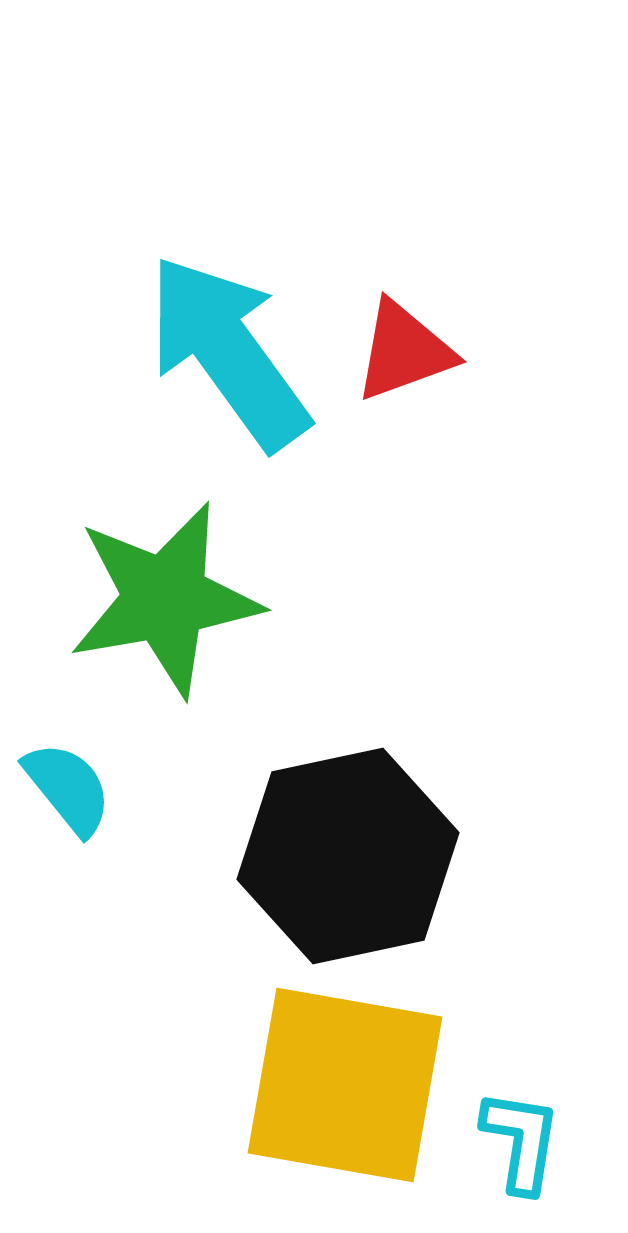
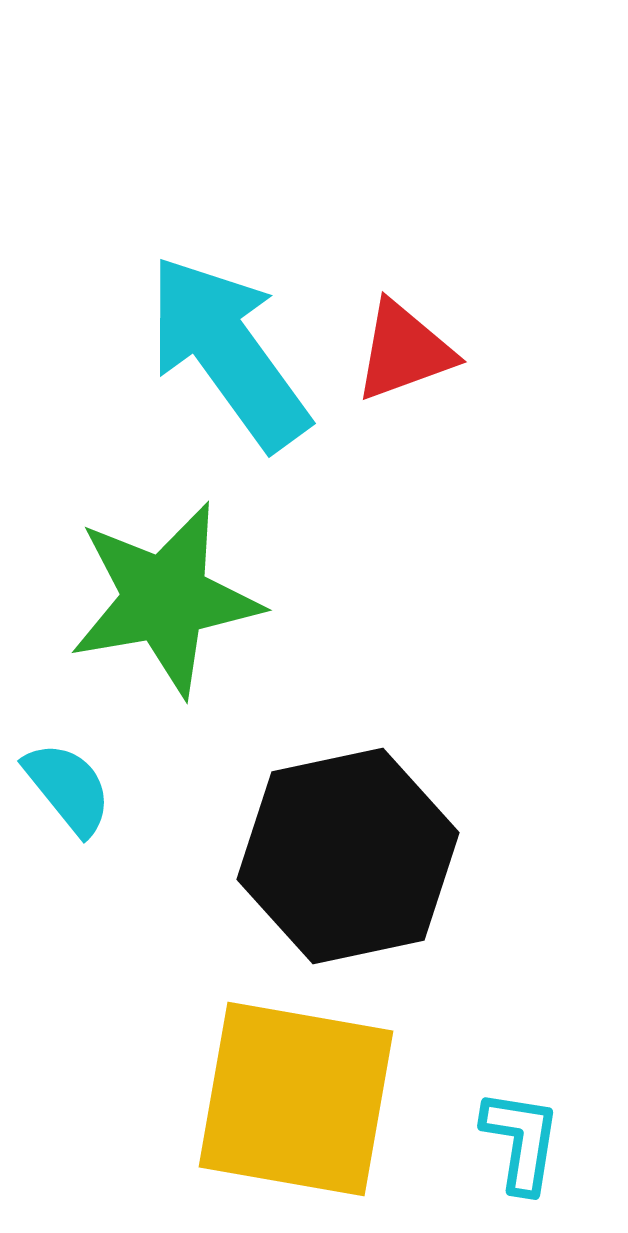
yellow square: moved 49 px left, 14 px down
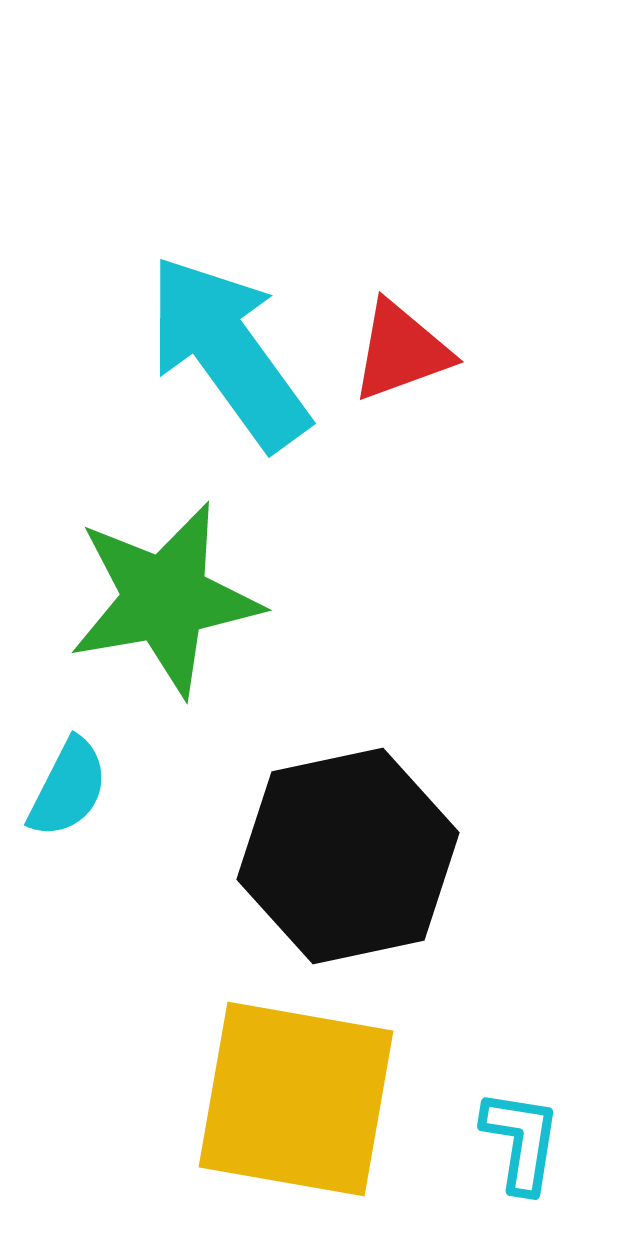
red triangle: moved 3 px left
cyan semicircle: rotated 66 degrees clockwise
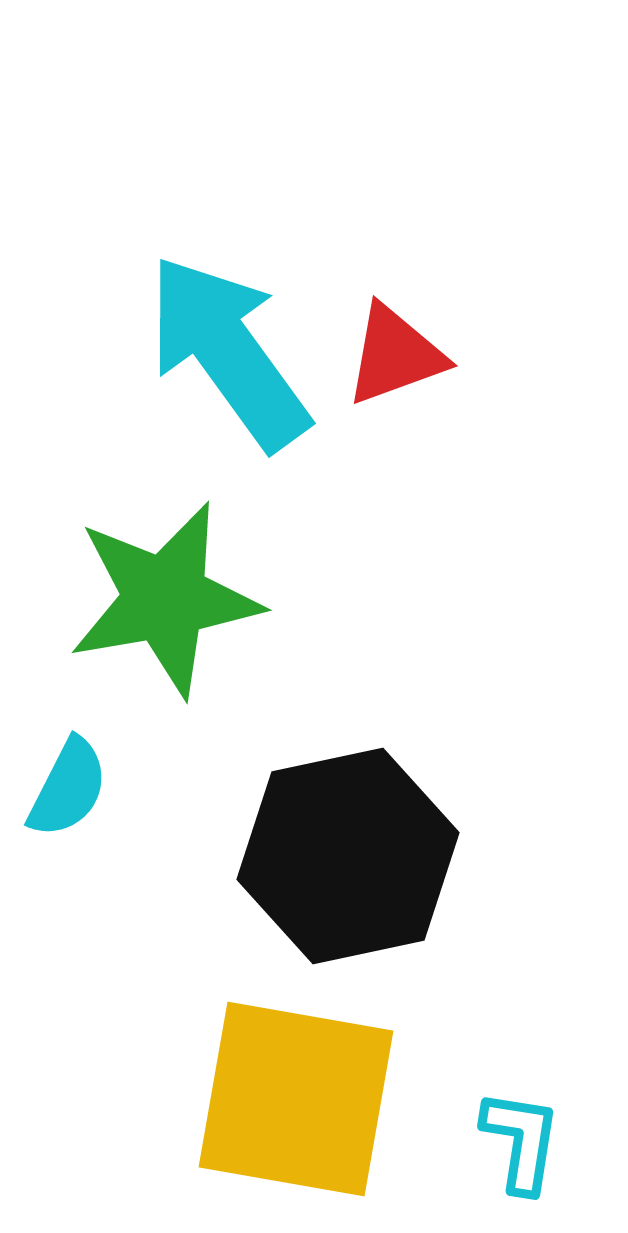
red triangle: moved 6 px left, 4 px down
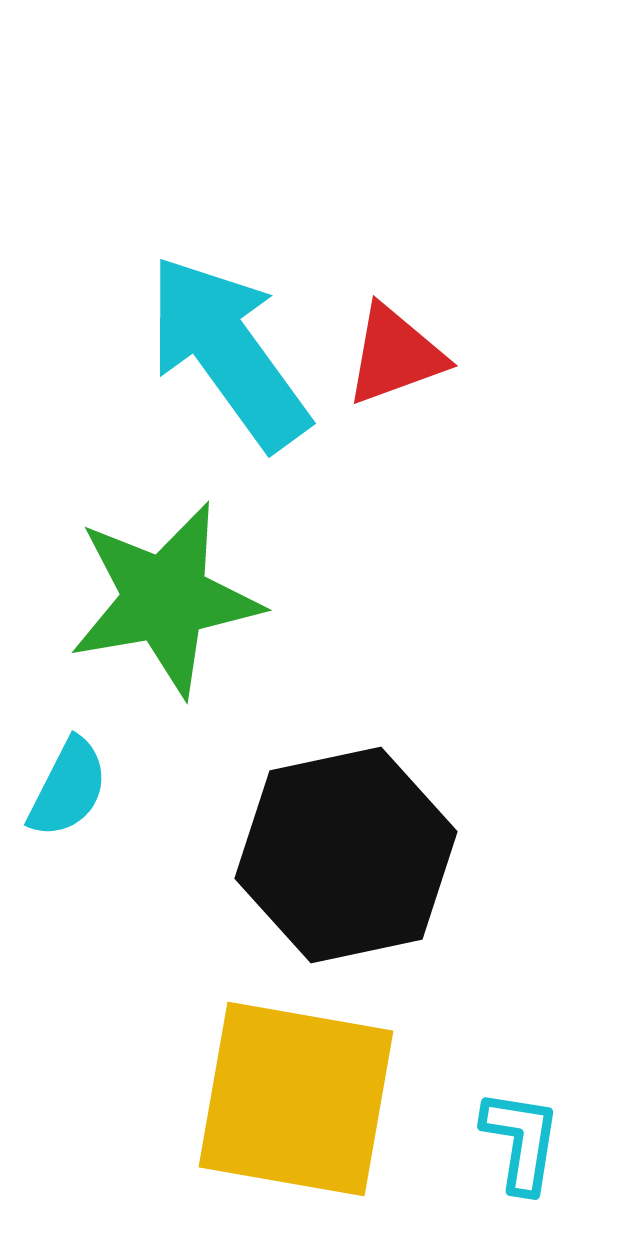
black hexagon: moved 2 px left, 1 px up
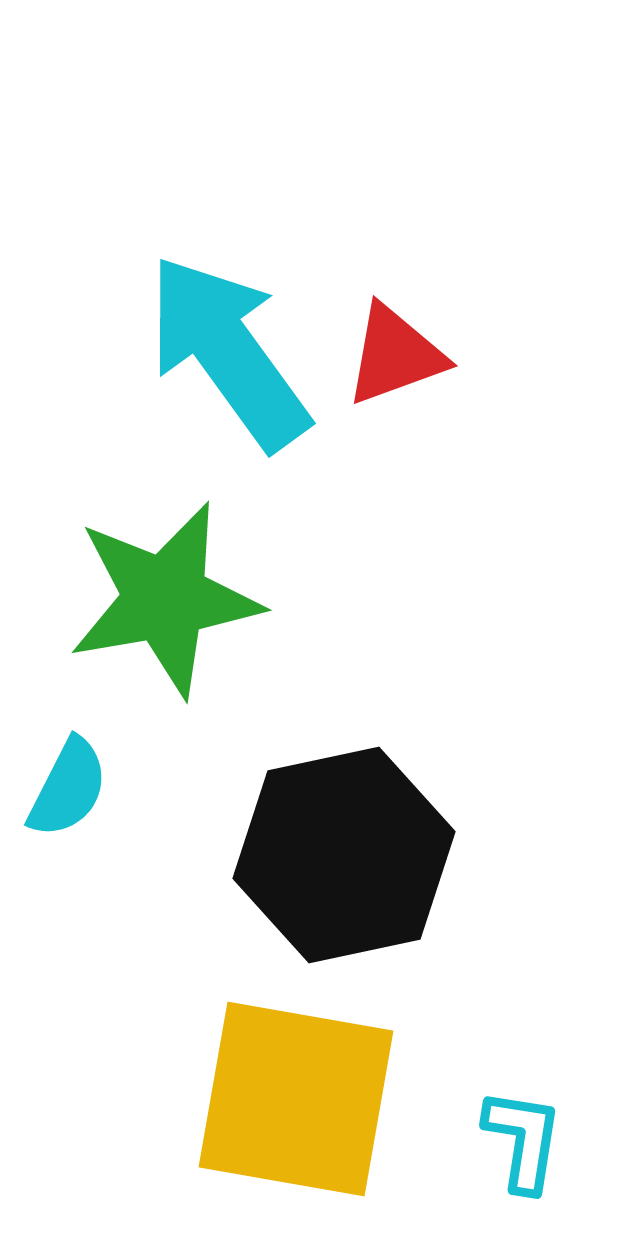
black hexagon: moved 2 px left
cyan L-shape: moved 2 px right, 1 px up
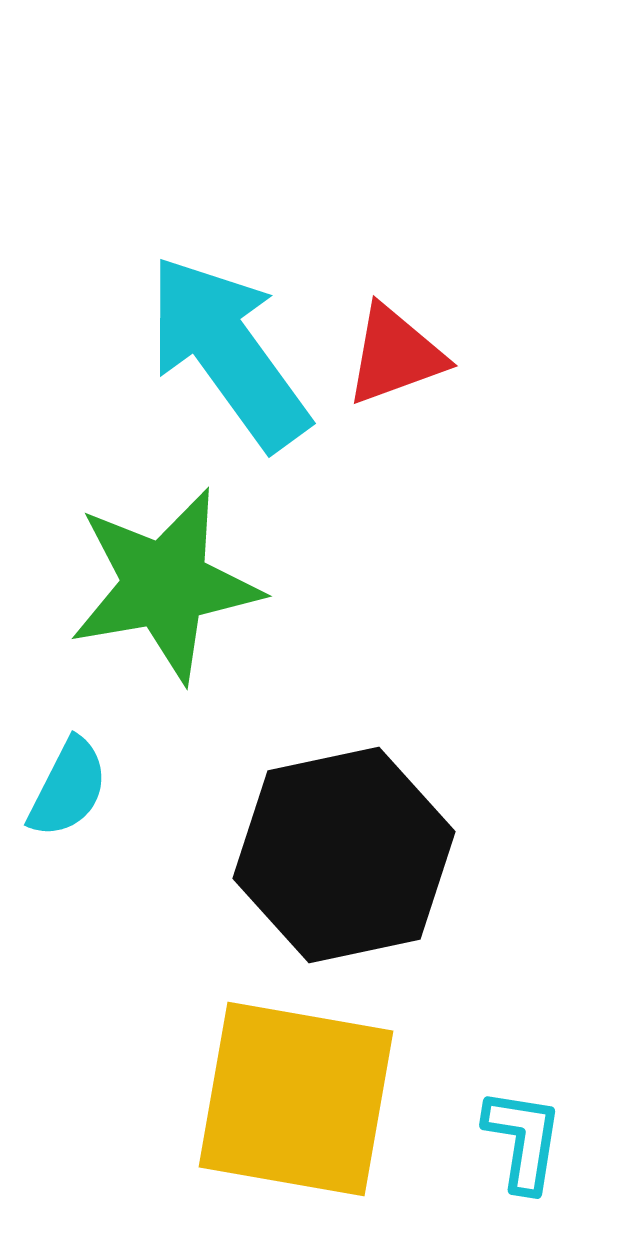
green star: moved 14 px up
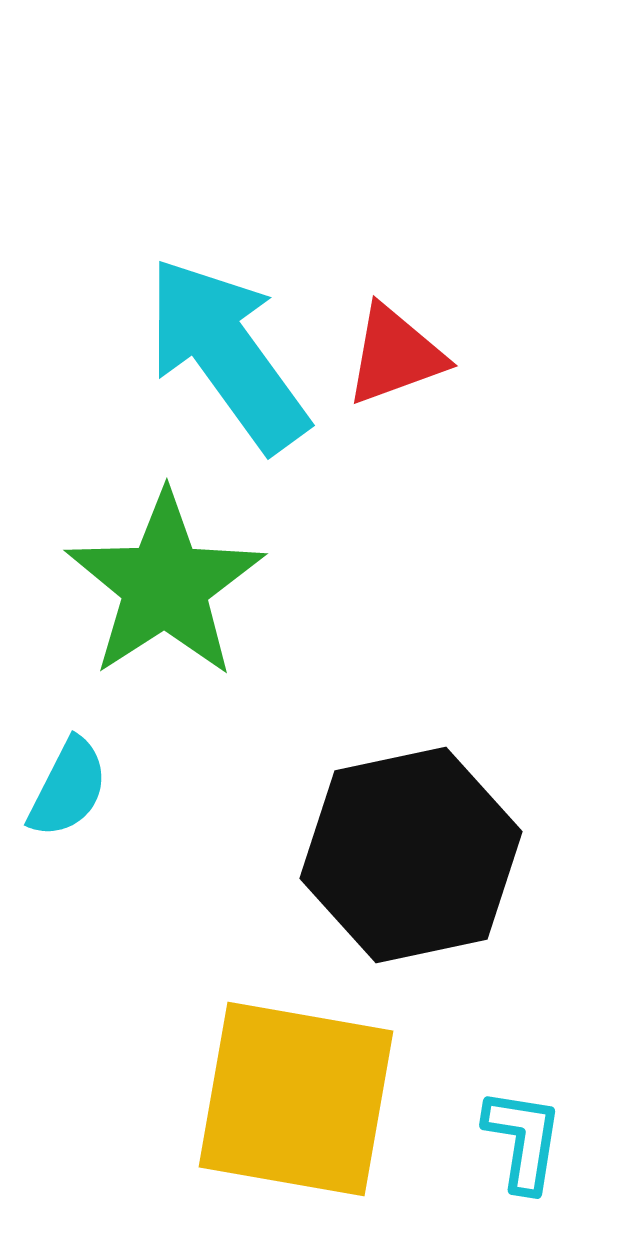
cyan arrow: moved 1 px left, 2 px down
green star: rotated 23 degrees counterclockwise
black hexagon: moved 67 px right
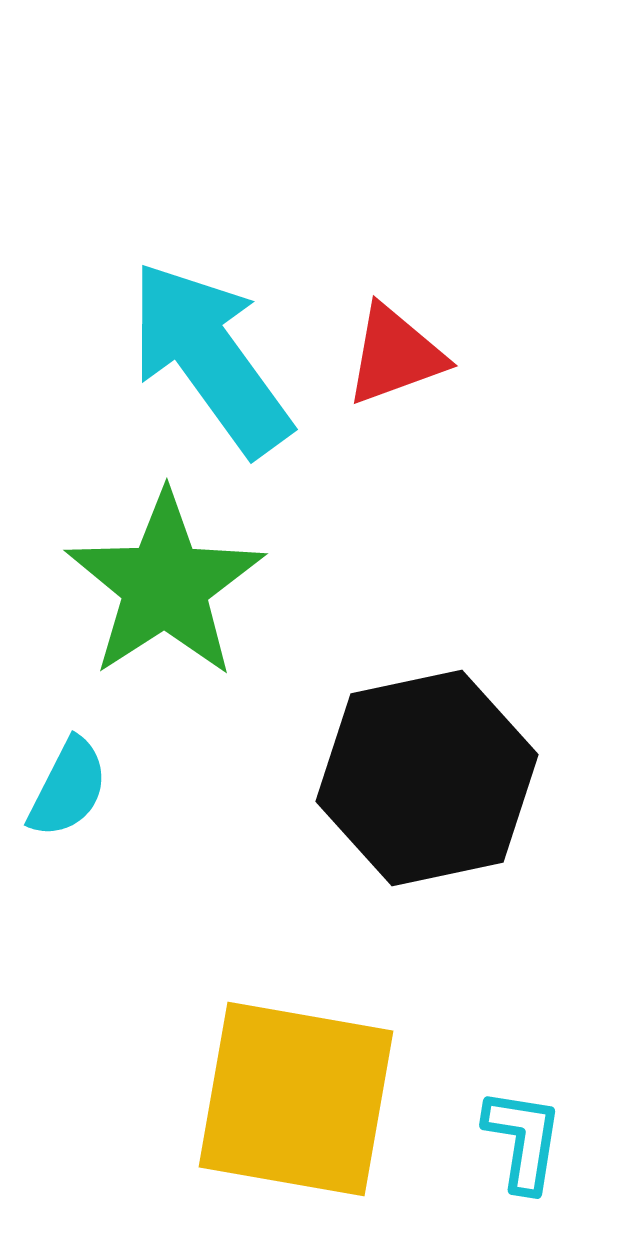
cyan arrow: moved 17 px left, 4 px down
black hexagon: moved 16 px right, 77 px up
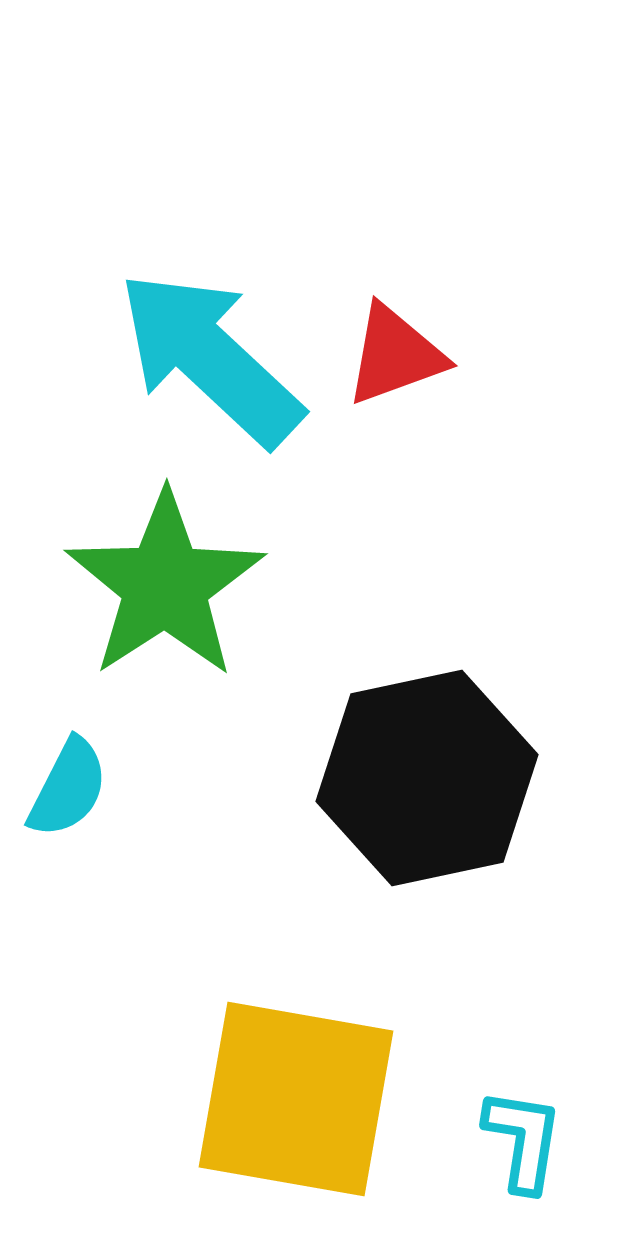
cyan arrow: rotated 11 degrees counterclockwise
